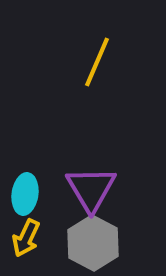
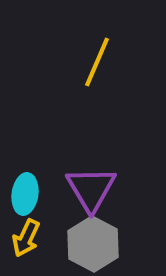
gray hexagon: moved 1 px down
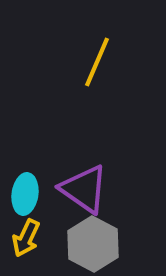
purple triangle: moved 7 px left; rotated 24 degrees counterclockwise
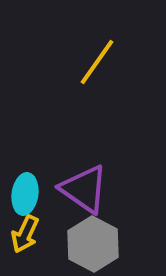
yellow line: rotated 12 degrees clockwise
yellow arrow: moved 1 px left, 4 px up
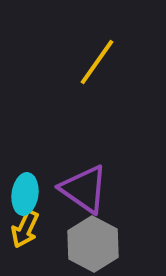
yellow arrow: moved 5 px up
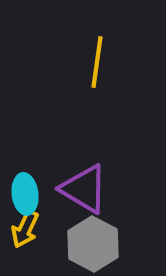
yellow line: rotated 27 degrees counterclockwise
purple triangle: rotated 4 degrees counterclockwise
cyan ellipse: rotated 15 degrees counterclockwise
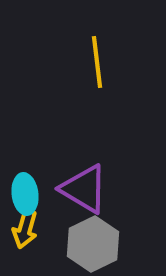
yellow line: rotated 15 degrees counterclockwise
yellow arrow: rotated 9 degrees counterclockwise
gray hexagon: rotated 6 degrees clockwise
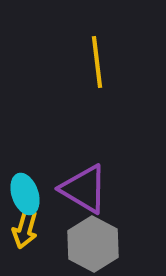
cyan ellipse: rotated 12 degrees counterclockwise
gray hexagon: rotated 6 degrees counterclockwise
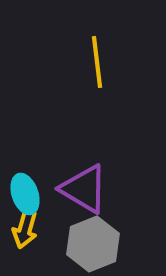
gray hexagon: rotated 10 degrees clockwise
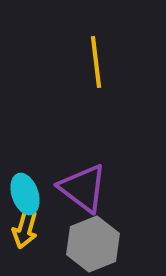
yellow line: moved 1 px left
purple triangle: moved 1 px left, 1 px up; rotated 6 degrees clockwise
